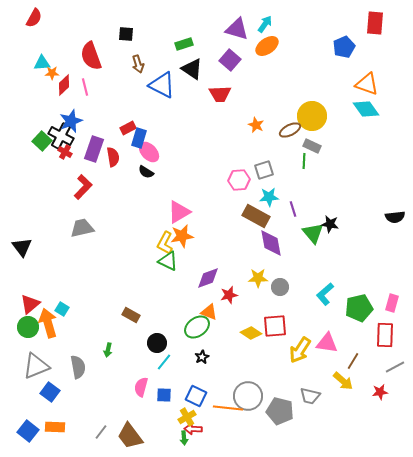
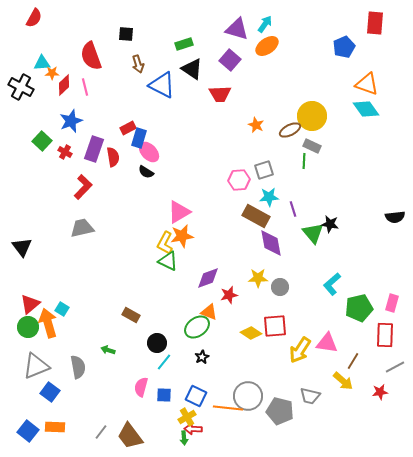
black cross at (61, 136): moved 40 px left, 49 px up
cyan L-shape at (325, 294): moved 7 px right, 10 px up
green arrow at (108, 350): rotated 96 degrees clockwise
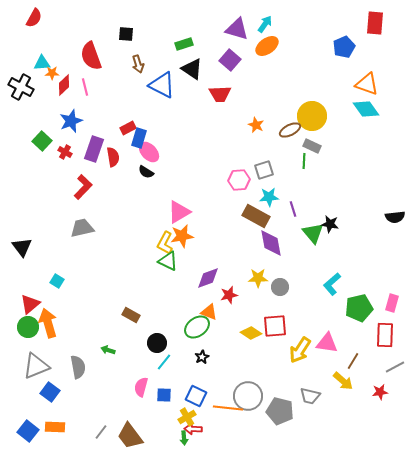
cyan square at (62, 309): moved 5 px left, 28 px up
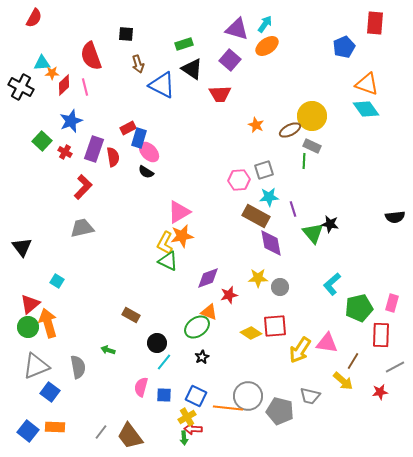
red rectangle at (385, 335): moved 4 px left
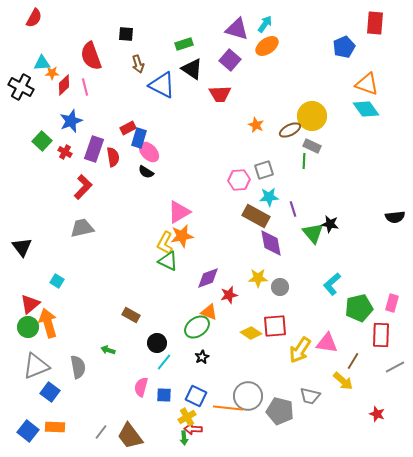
red star at (380, 392): moved 3 px left, 22 px down; rotated 28 degrees clockwise
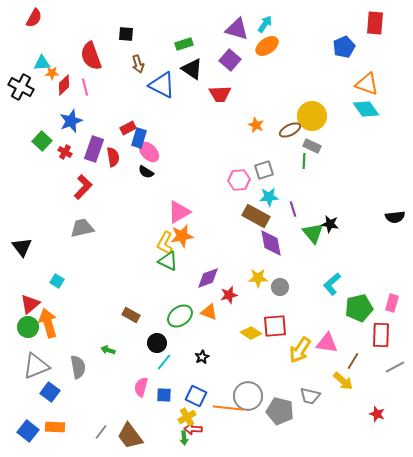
green ellipse at (197, 327): moved 17 px left, 11 px up
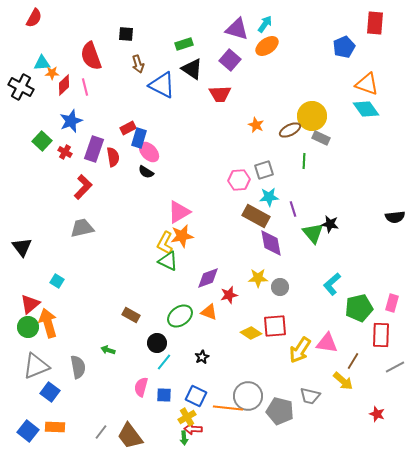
gray rectangle at (312, 146): moved 9 px right, 8 px up
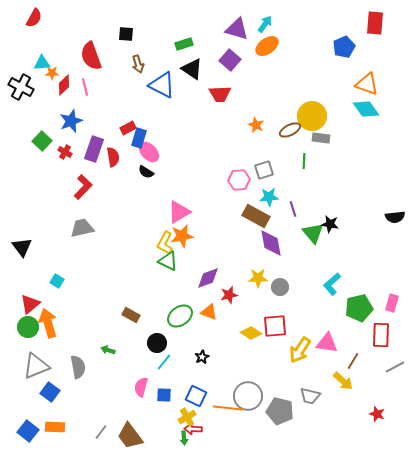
gray rectangle at (321, 138): rotated 18 degrees counterclockwise
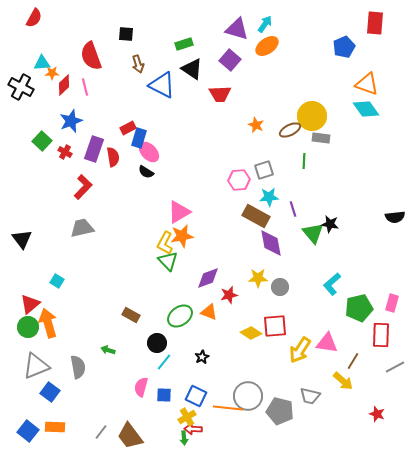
black triangle at (22, 247): moved 8 px up
green triangle at (168, 261): rotated 20 degrees clockwise
